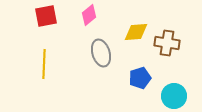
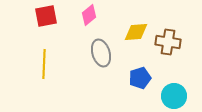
brown cross: moved 1 px right, 1 px up
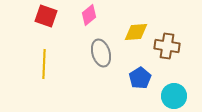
red square: rotated 30 degrees clockwise
brown cross: moved 1 px left, 4 px down
blue pentagon: rotated 15 degrees counterclockwise
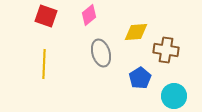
brown cross: moved 1 px left, 4 px down
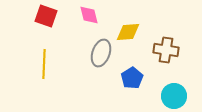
pink diamond: rotated 65 degrees counterclockwise
yellow diamond: moved 8 px left
gray ellipse: rotated 36 degrees clockwise
blue pentagon: moved 8 px left
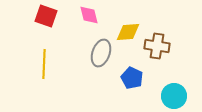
brown cross: moved 9 px left, 4 px up
blue pentagon: rotated 15 degrees counterclockwise
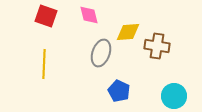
blue pentagon: moved 13 px left, 13 px down
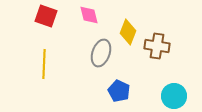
yellow diamond: rotated 65 degrees counterclockwise
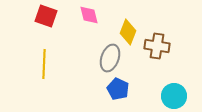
gray ellipse: moved 9 px right, 5 px down
blue pentagon: moved 1 px left, 2 px up
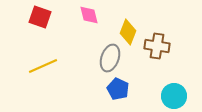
red square: moved 6 px left, 1 px down
yellow line: moved 1 px left, 2 px down; rotated 64 degrees clockwise
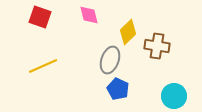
yellow diamond: rotated 25 degrees clockwise
gray ellipse: moved 2 px down
